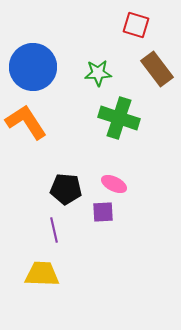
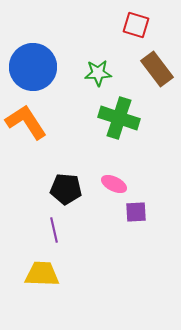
purple square: moved 33 px right
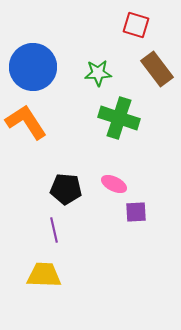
yellow trapezoid: moved 2 px right, 1 px down
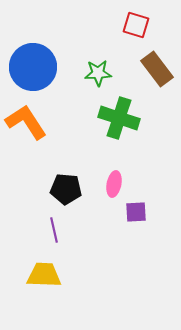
pink ellipse: rotated 75 degrees clockwise
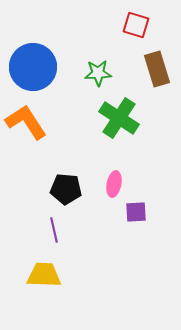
brown rectangle: rotated 20 degrees clockwise
green cross: rotated 15 degrees clockwise
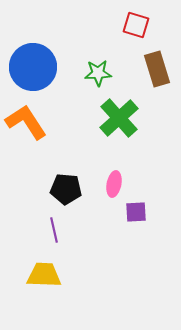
green cross: rotated 15 degrees clockwise
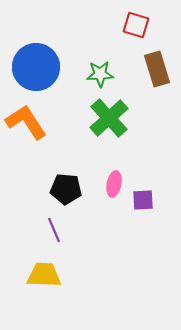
blue circle: moved 3 px right
green star: moved 2 px right, 1 px down
green cross: moved 10 px left
purple square: moved 7 px right, 12 px up
purple line: rotated 10 degrees counterclockwise
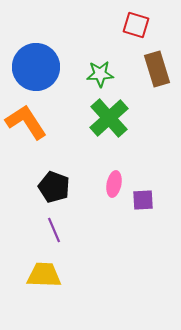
black pentagon: moved 12 px left, 2 px up; rotated 16 degrees clockwise
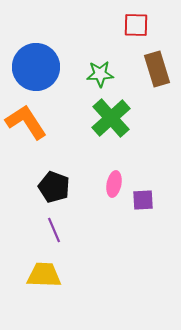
red square: rotated 16 degrees counterclockwise
green cross: moved 2 px right
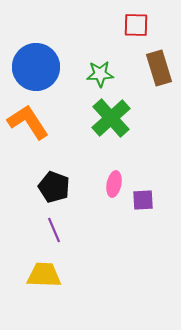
brown rectangle: moved 2 px right, 1 px up
orange L-shape: moved 2 px right
